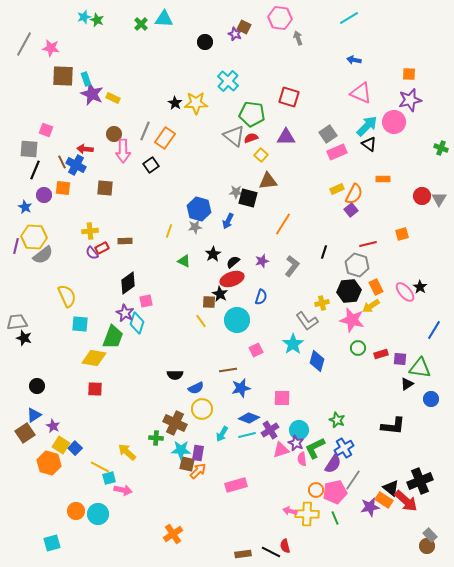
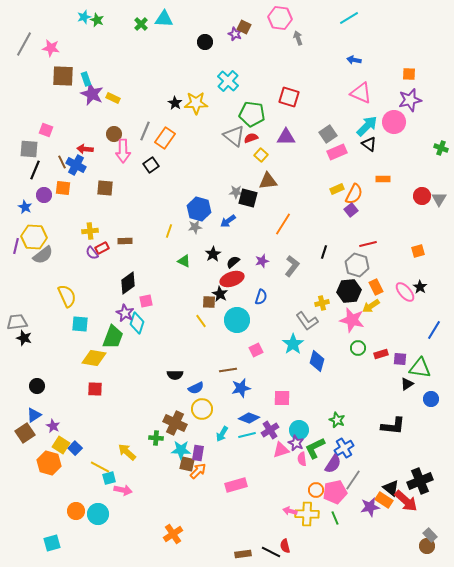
blue arrow at (228, 221): rotated 28 degrees clockwise
orange square at (402, 234): moved 16 px right, 17 px down
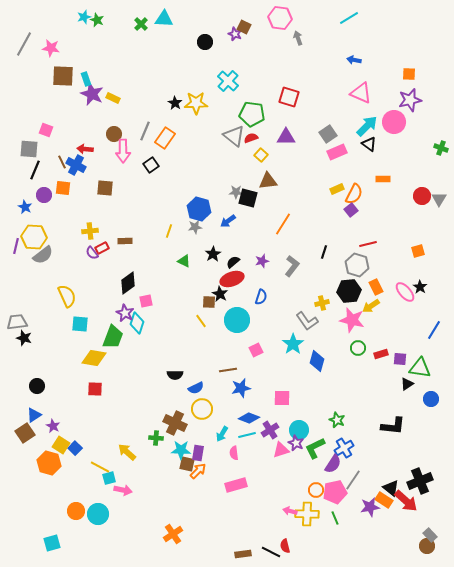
pink semicircle at (302, 459): moved 68 px left, 6 px up
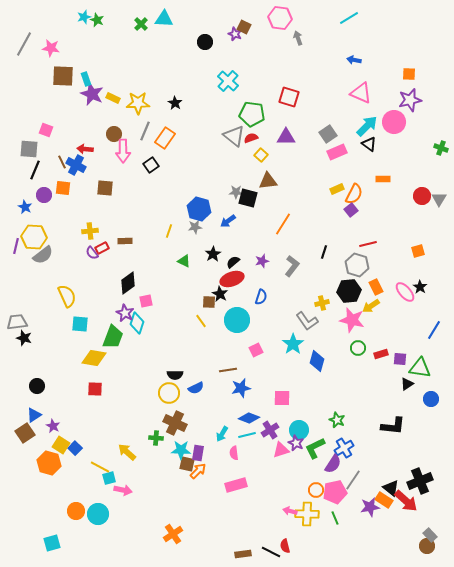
yellow star at (196, 103): moved 58 px left
yellow circle at (202, 409): moved 33 px left, 16 px up
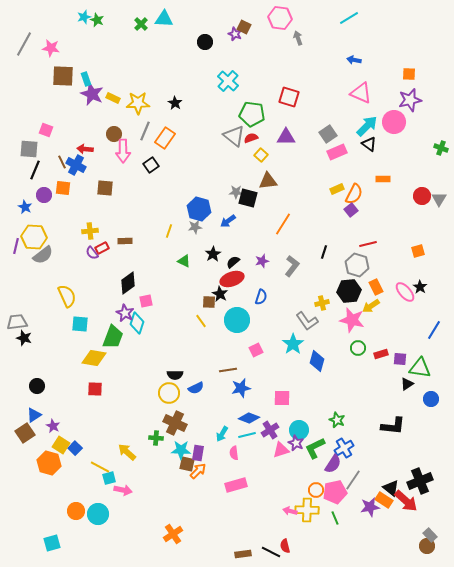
yellow cross at (307, 514): moved 4 px up
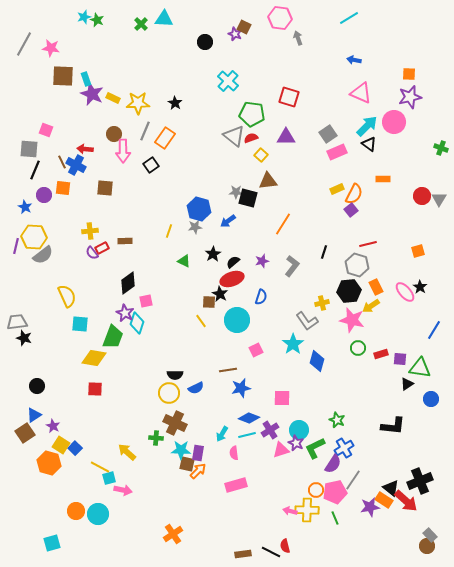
purple star at (410, 100): moved 3 px up
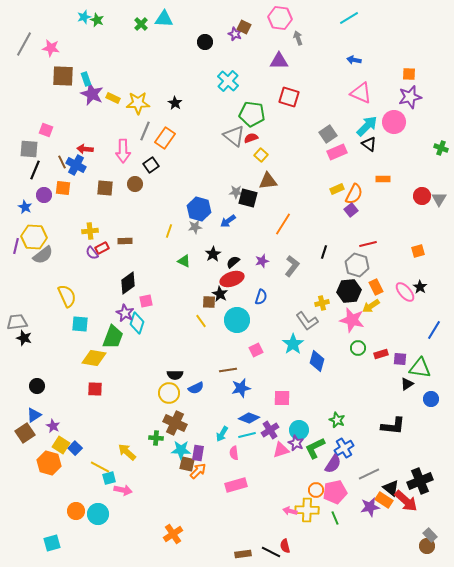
brown circle at (114, 134): moved 21 px right, 50 px down
purple triangle at (286, 137): moved 7 px left, 76 px up
gray line at (353, 480): moved 16 px right, 6 px up; rotated 30 degrees clockwise
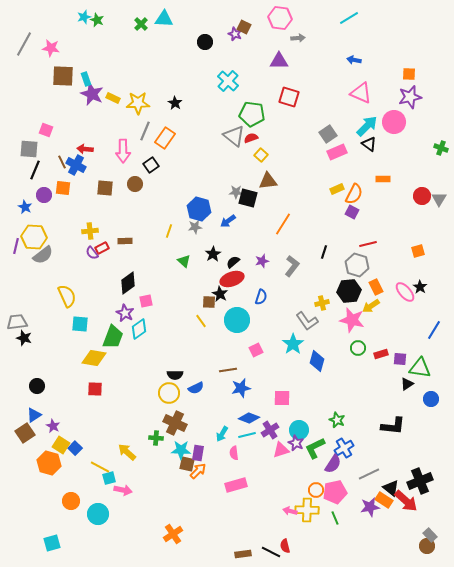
gray arrow at (298, 38): rotated 104 degrees clockwise
purple square at (351, 210): moved 1 px right, 2 px down; rotated 24 degrees counterclockwise
green triangle at (184, 261): rotated 16 degrees clockwise
cyan diamond at (137, 323): moved 2 px right, 6 px down; rotated 35 degrees clockwise
orange circle at (76, 511): moved 5 px left, 10 px up
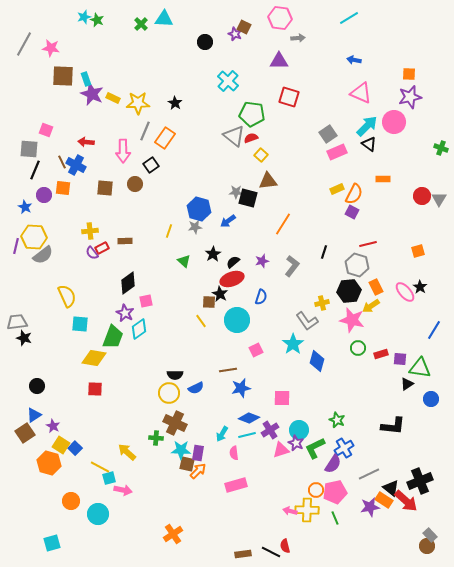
red arrow at (85, 149): moved 1 px right, 7 px up
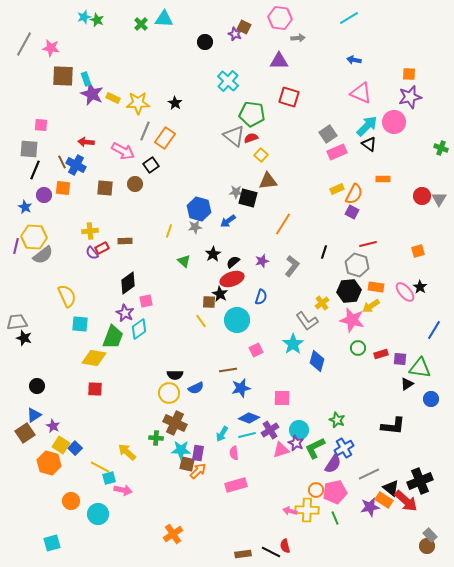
pink square at (46, 130): moved 5 px left, 5 px up; rotated 16 degrees counterclockwise
pink arrow at (123, 151): rotated 60 degrees counterclockwise
orange rectangle at (376, 287): rotated 56 degrees counterclockwise
yellow cross at (322, 303): rotated 24 degrees counterclockwise
